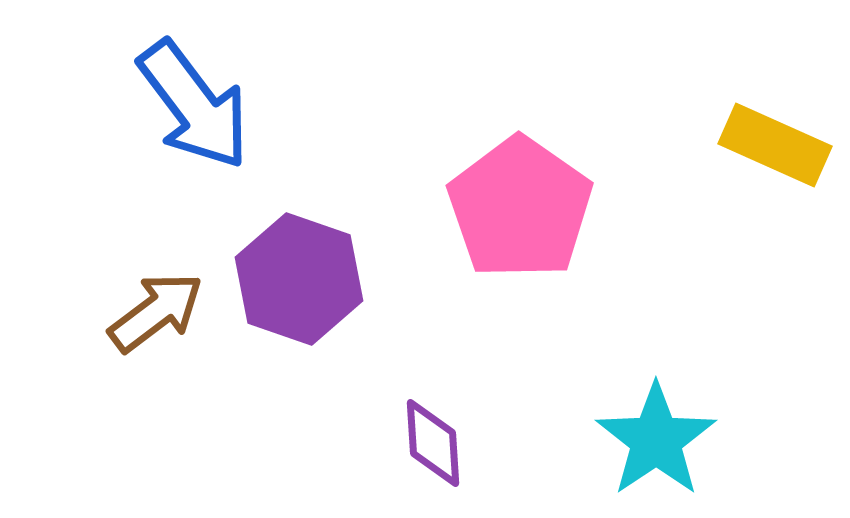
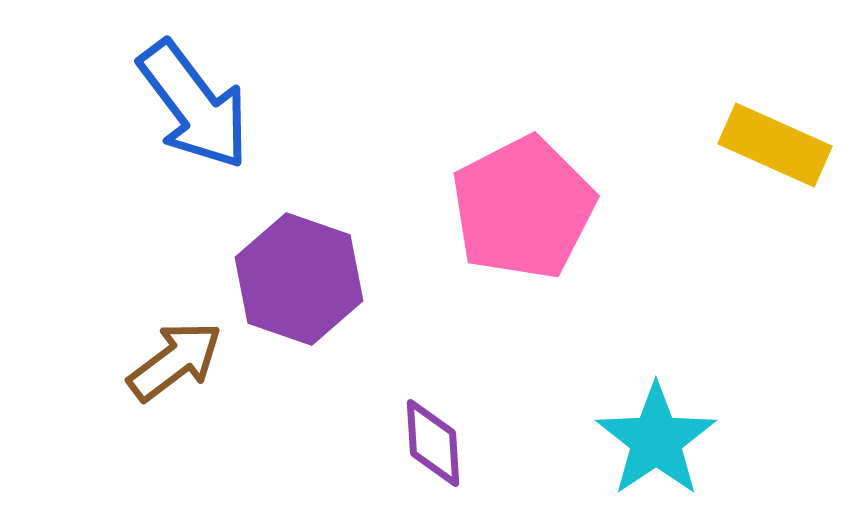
pink pentagon: moved 3 px right; rotated 10 degrees clockwise
brown arrow: moved 19 px right, 49 px down
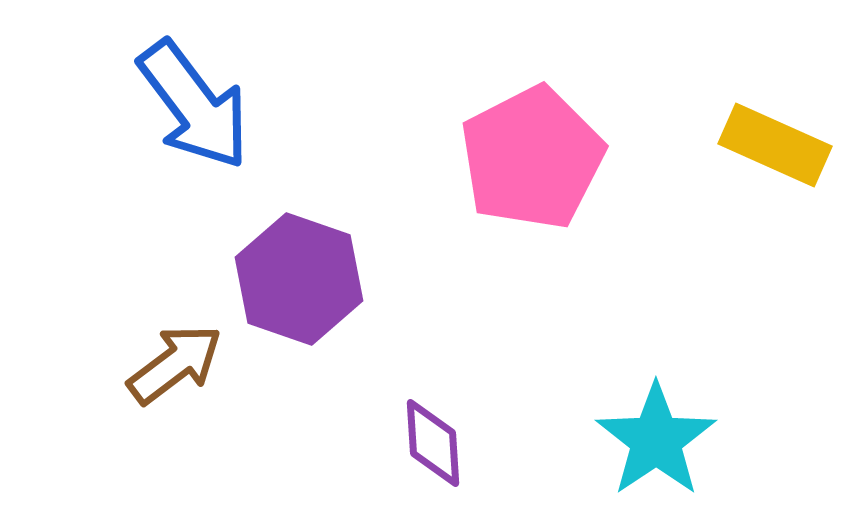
pink pentagon: moved 9 px right, 50 px up
brown arrow: moved 3 px down
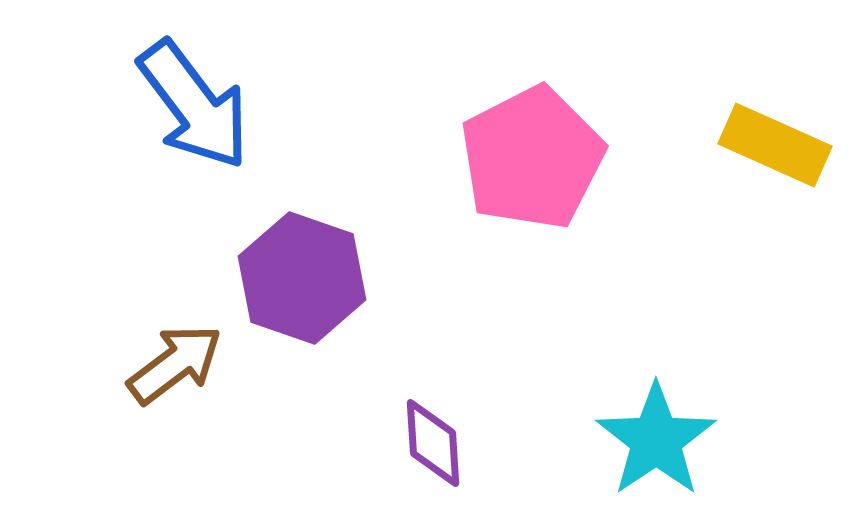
purple hexagon: moved 3 px right, 1 px up
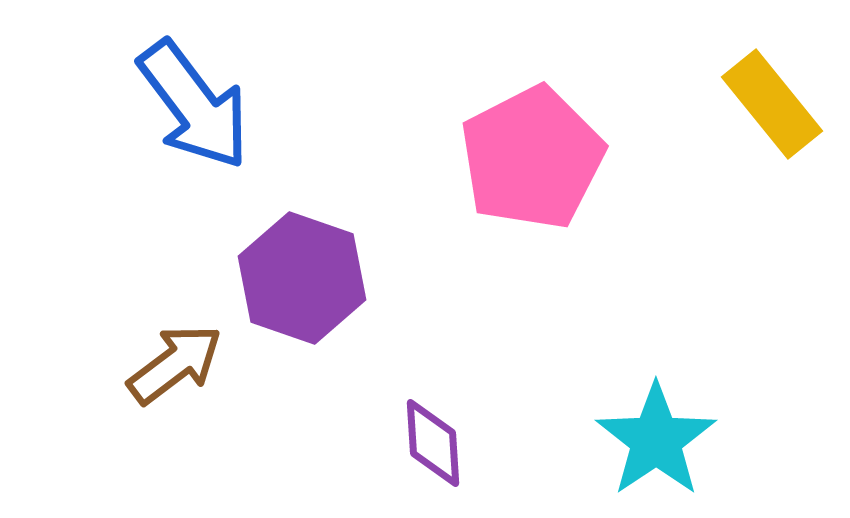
yellow rectangle: moved 3 px left, 41 px up; rotated 27 degrees clockwise
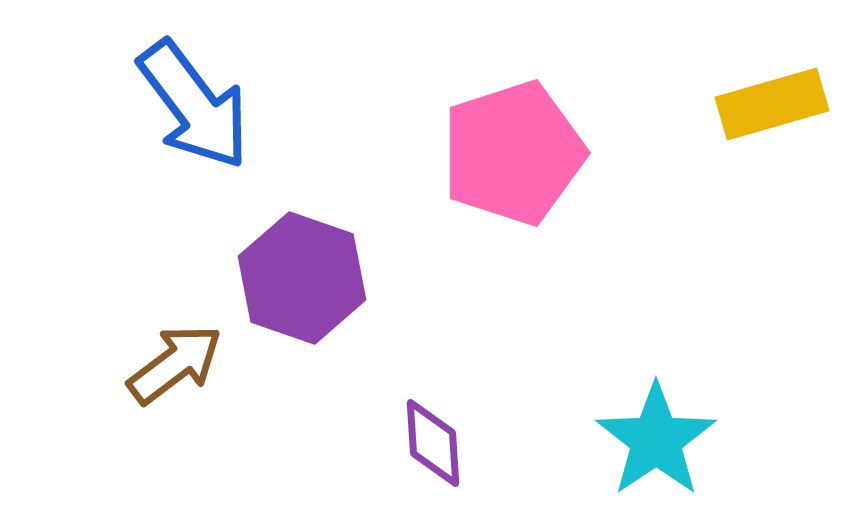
yellow rectangle: rotated 67 degrees counterclockwise
pink pentagon: moved 19 px left, 5 px up; rotated 9 degrees clockwise
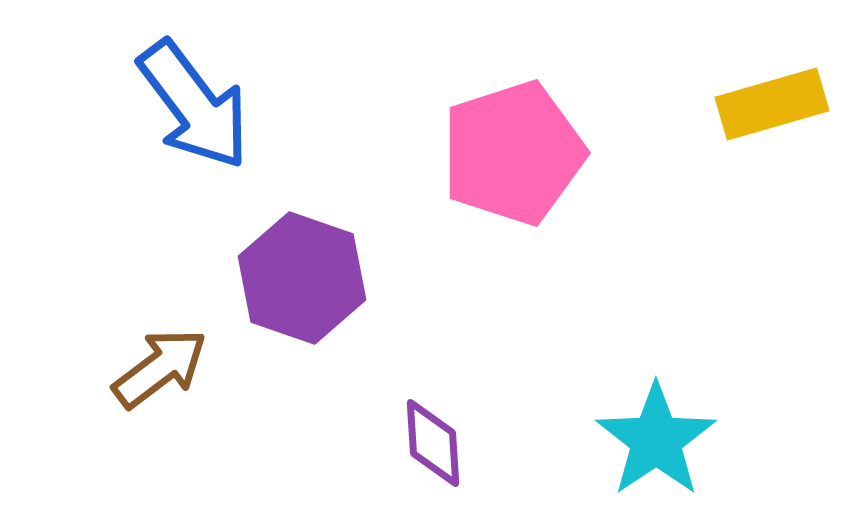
brown arrow: moved 15 px left, 4 px down
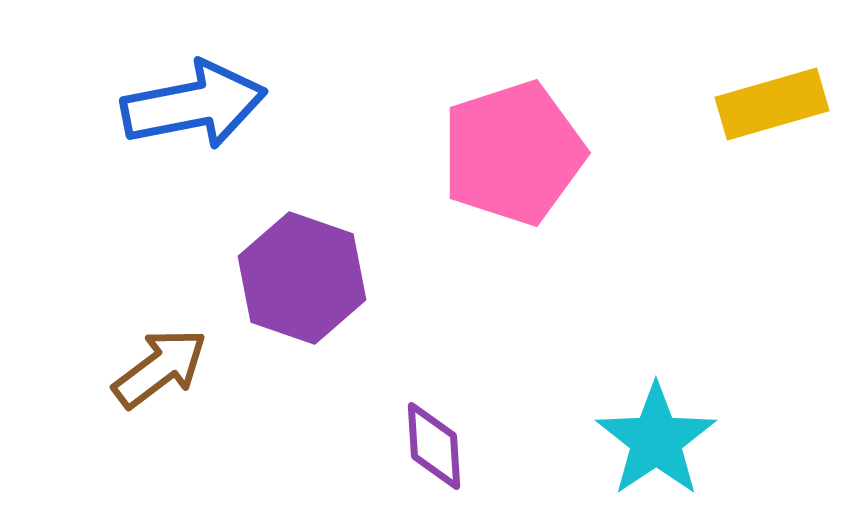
blue arrow: rotated 64 degrees counterclockwise
purple diamond: moved 1 px right, 3 px down
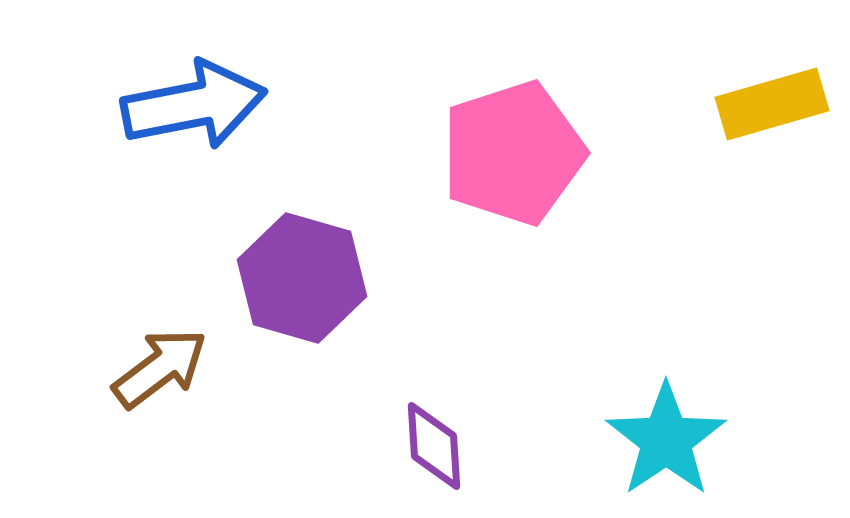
purple hexagon: rotated 3 degrees counterclockwise
cyan star: moved 10 px right
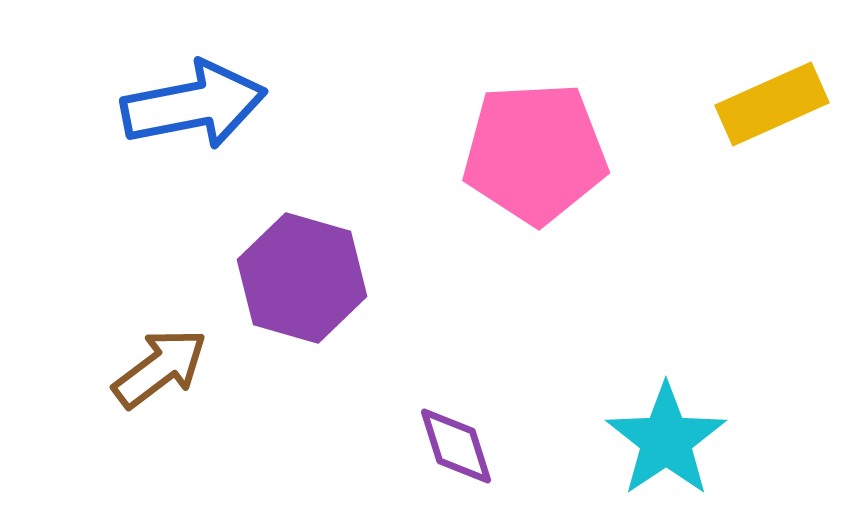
yellow rectangle: rotated 8 degrees counterclockwise
pink pentagon: moved 22 px right; rotated 15 degrees clockwise
purple diamond: moved 22 px right; rotated 14 degrees counterclockwise
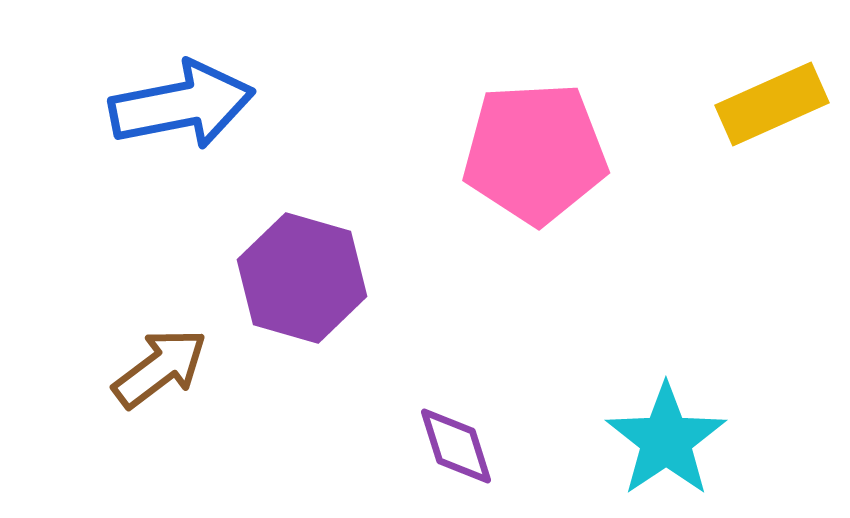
blue arrow: moved 12 px left
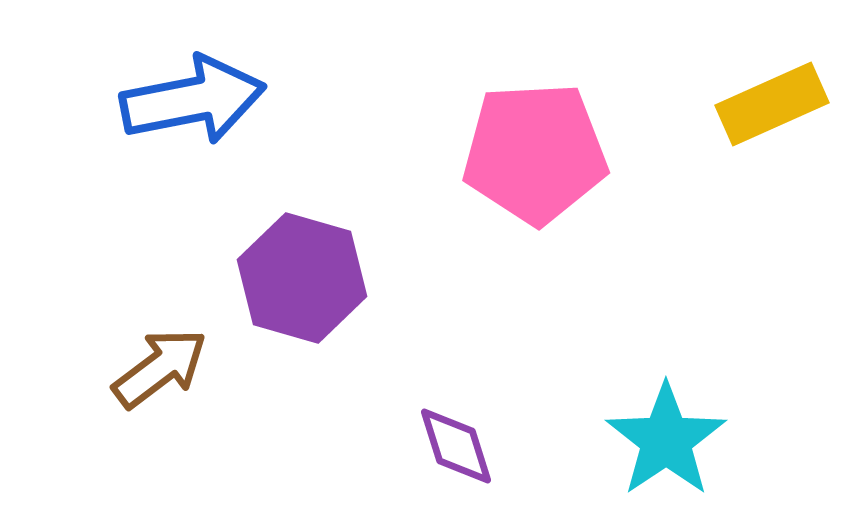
blue arrow: moved 11 px right, 5 px up
